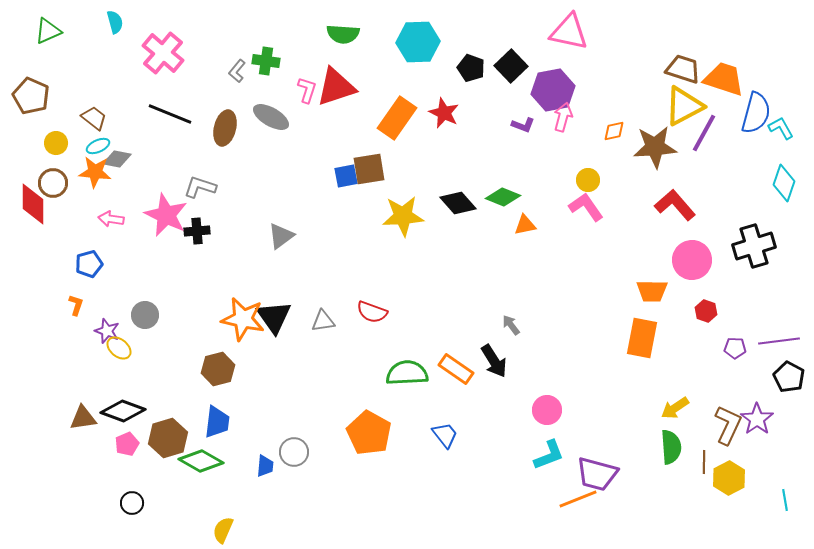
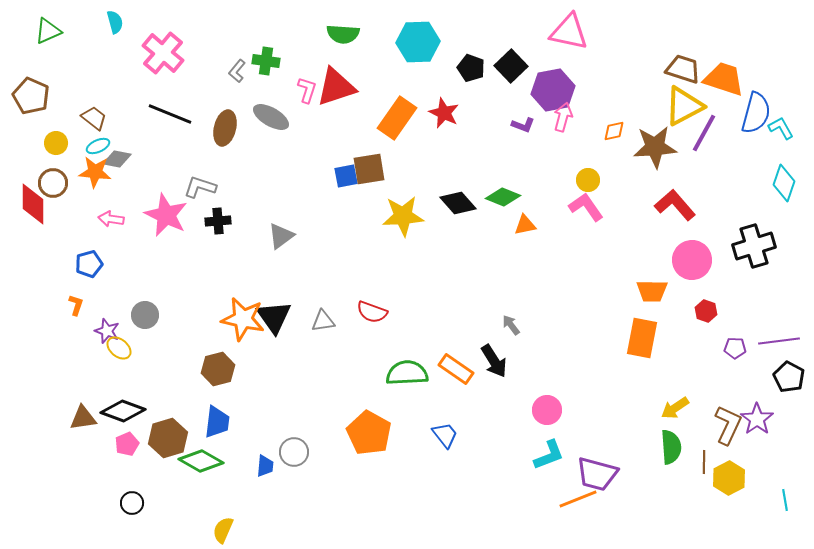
black cross at (197, 231): moved 21 px right, 10 px up
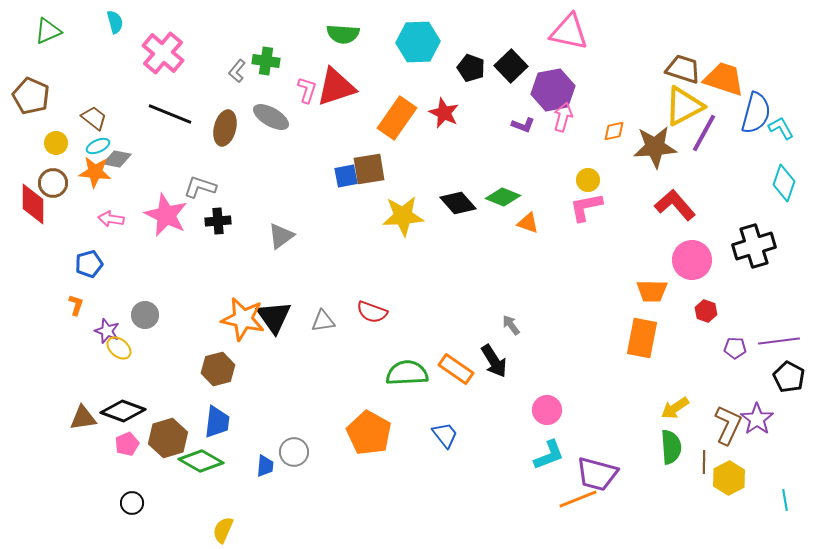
pink L-shape at (586, 207): rotated 66 degrees counterclockwise
orange triangle at (525, 225): moved 3 px right, 2 px up; rotated 30 degrees clockwise
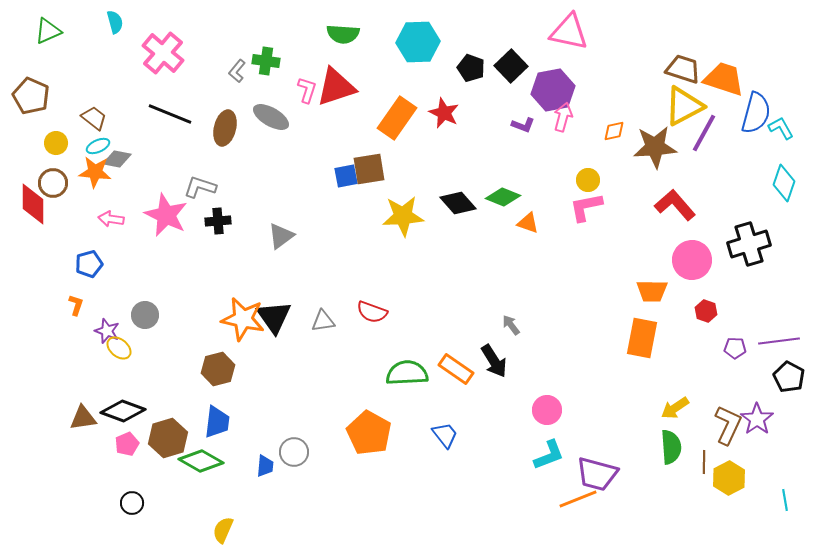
black cross at (754, 246): moved 5 px left, 2 px up
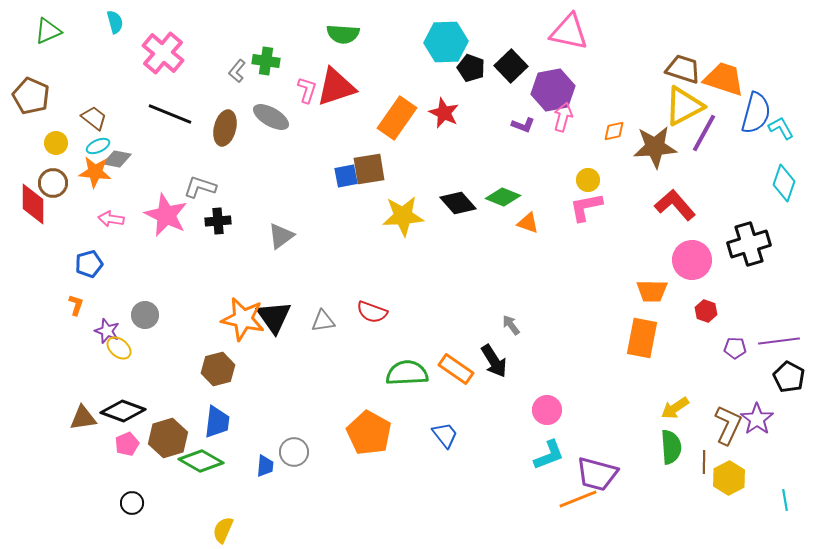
cyan hexagon at (418, 42): moved 28 px right
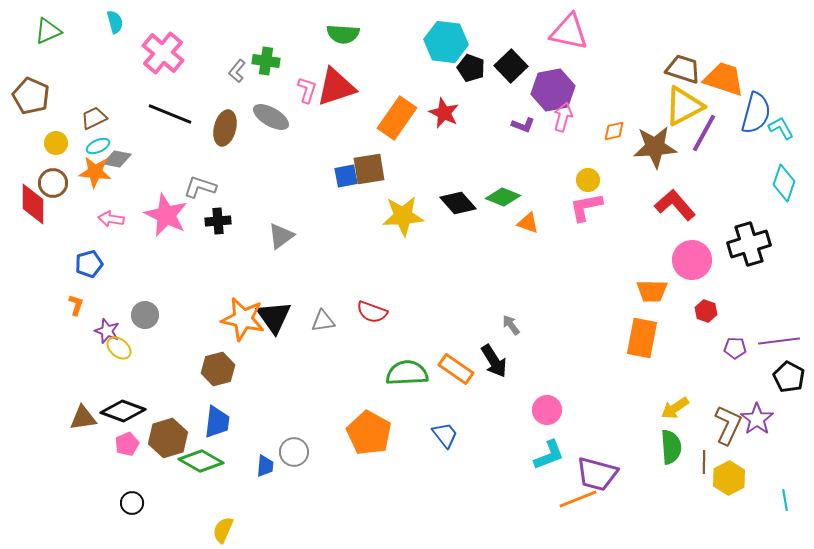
cyan hexagon at (446, 42): rotated 9 degrees clockwise
brown trapezoid at (94, 118): rotated 64 degrees counterclockwise
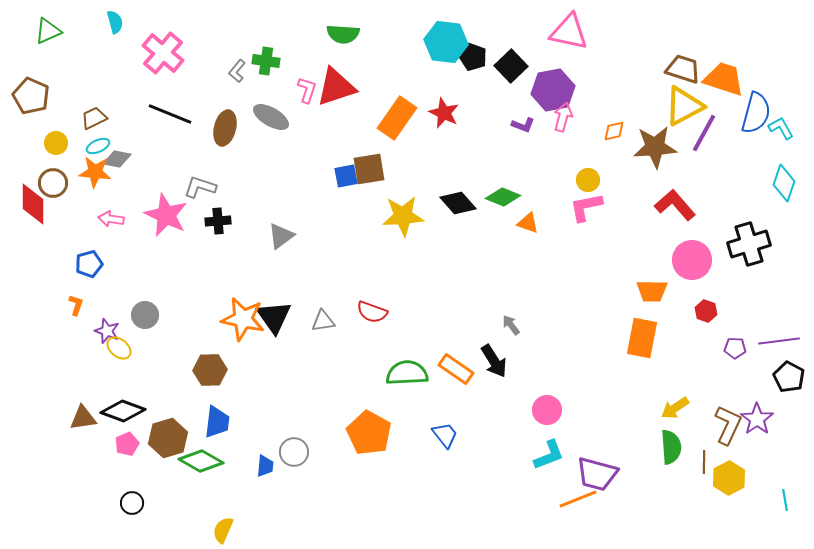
black pentagon at (471, 68): moved 2 px right, 11 px up
brown hexagon at (218, 369): moved 8 px left, 1 px down; rotated 12 degrees clockwise
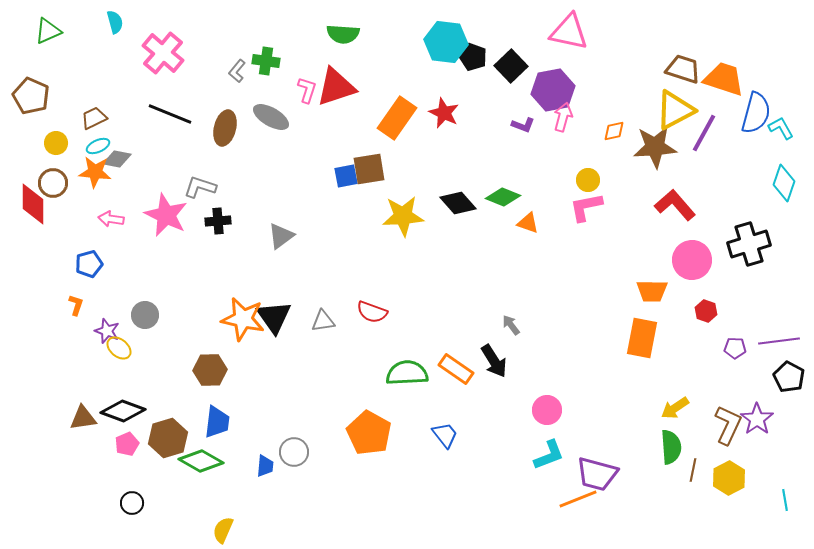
yellow triangle at (684, 106): moved 9 px left, 4 px down
brown line at (704, 462): moved 11 px left, 8 px down; rotated 10 degrees clockwise
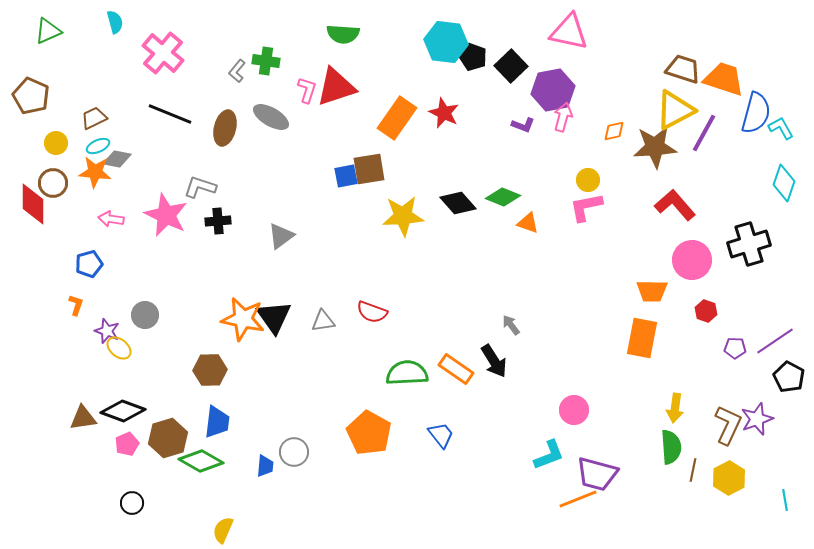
purple line at (779, 341): moved 4 px left; rotated 27 degrees counterclockwise
yellow arrow at (675, 408): rotated 48 degrees counterclockwise
pink circle at (547, 410): moved 27 px right
purple star at (757, 419): rotated 16 degrees clockwise
blue trapezoid at (445, 435): moved 4 px left
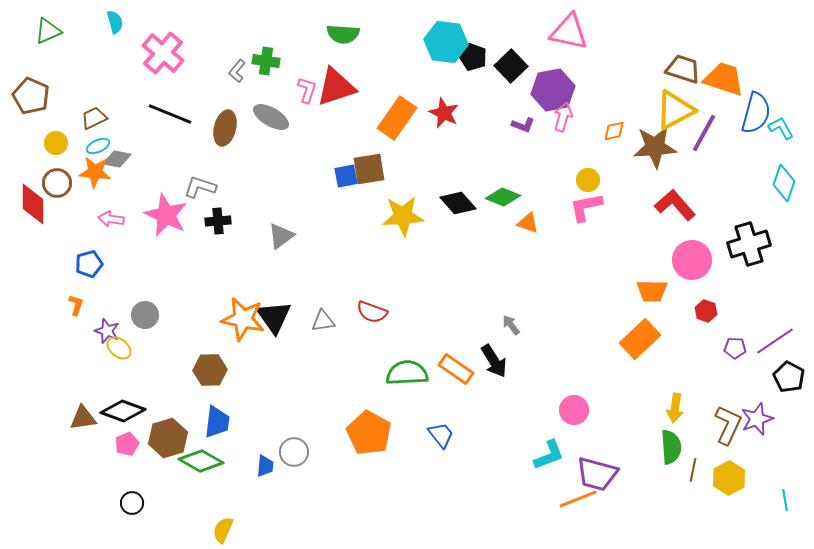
brown circle at (53, 183): moved 4 px right
orange rectangle at (642, 338): moved 2 px left, 1 px down; rotated 36 degrees clockwise
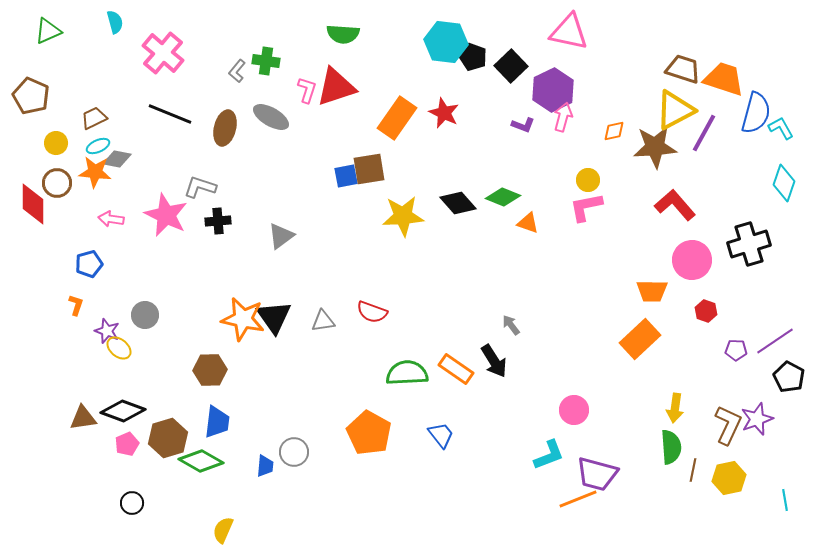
purple hexagon at (553, 90): rotated 15 degrees counterclockwise
purple pentagon at (735, 348): moved 1 px right, 2 px down
yellow hexagon at (729, 478): rotated 16 degrees clockwise
